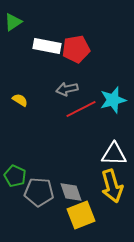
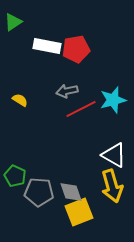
gray arrow: moved 2 px down
white triangle: moved 1 px down; rotated 28 degrees clockwise
yellow square: moved 2 px left, 3 px up
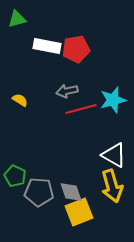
green triangle: moved 4 px right, 3 px up; rotated 18 degrees clockwise
red line: rotated 12 degrees clockwise
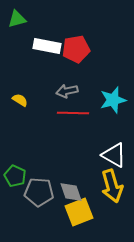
red line: moved 8 px left, 4 px down; rotated 16 degrees clockwise
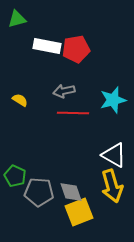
gray arrow: moved 3 px left
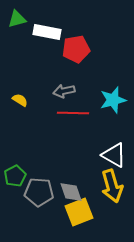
white rectangle: moved 14 px up
green pentagon: rotated 20 degrees clockwise
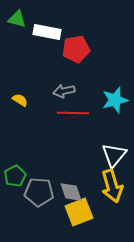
green triangle: rotated 30 degrees clockwise
cyan star: moved 2 px right
white triangle: rotated 40 degrees clockwise
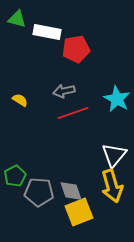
cyan star: moved 2 px right, 1 px up; rotated 28 degrees counterclockwise
red line: rotated 20 degrees counterclockwise
gray diamond: moved 1 px up
